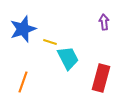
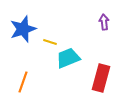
cyan trapezoid: rotated 85 degrees counterclockwise
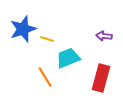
purple arrow: moved 14 px down; rotated 77 degrees counterclockwise
yellow line: moved 3 px left, 3 px up
orange line: moved 22 px right, 5 px up; rotated 50 degrees counterclockwise
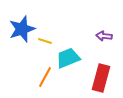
blue star: moved 1 px left
yellow line: moved 2 px left, 2 px down
orange line: rotated 60 degrees clockwise
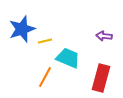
yellow line: rotated 32 degrees counterclockwise
cyan trapezoid: rotated 45 degrees clockwise
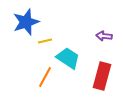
blue star: moved 4 px right, 7 px up
cyan trapezoid: rotated 10 degrees clockwise
red rectangle: moved 1 px right, 2 px up
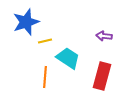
orange line: rotated 25 degrees counterclockwise
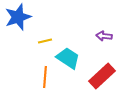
blue star: moved 8 px left, 5 px up
red rectangle: rotated 32 degrees clockwise
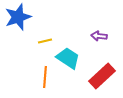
purple arrow: moved 5 px left
